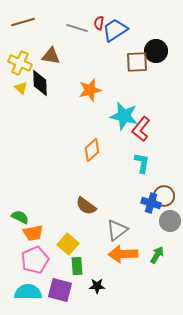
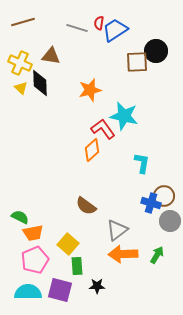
red L-shape: moved 38 px left; rotated 105 degrees clockwise
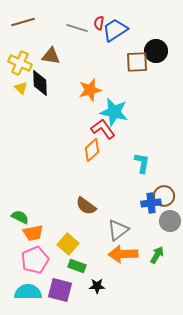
cyan star: moved 10 px left, 4 px up
blue cross: rotated 24 degrees counterclockwise
gray triangle: moved 1 px right
green rectangle: rotated 66 degrees counterclockwise
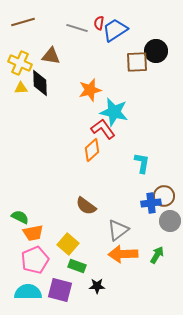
yellow triangle: rotated 48 degrees counterclockwise
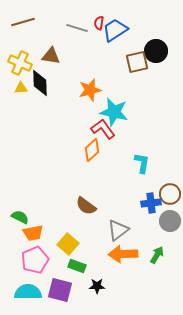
brown square: rotated 10 degrees counterclockwise
brown circle: moved 6 px right, 2 px up
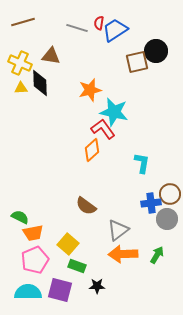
gray circle: moved 3 px left, 2 px up
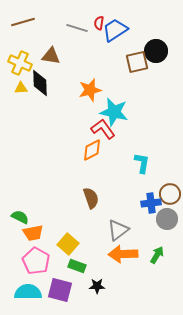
orange diamond: rotated 15 degrees clockwise
brown semicircle: moved 5 px right, 8 px up; rotated 145 degrees counterclockwise
pink pentagon: moved 1 px right, 1 px down; rotated 20 degrees counterclockwise
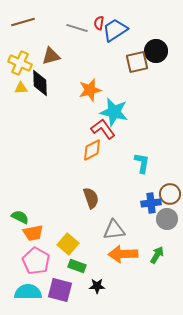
brown triangle: rotated 24 degrees counterclockwise
gray triangle: moved 4 px left; rotated 30 degrees clockwise
